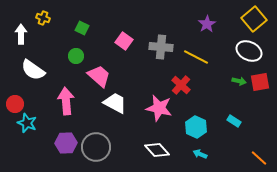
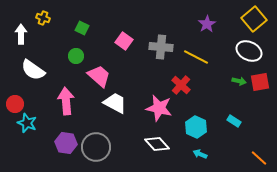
purple hexagon: rotated 10 degrees clockwise
white diamond: moved 6 px up
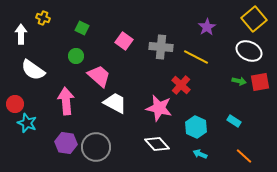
purple star: moved 3 px down
orange line: moved 15 px left, 2 px up
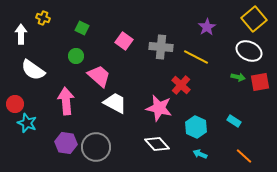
green arrow: moved 1 px left, 4 px up
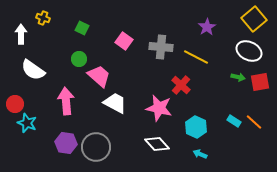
green circle: moved 3 px right, 3 px down
orange line: moved 10 px right, 34 px up
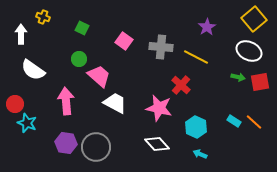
yellow cross: moved 1 px up
